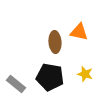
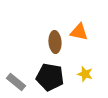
gray rectangle: moved 2 px up
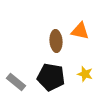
orange triangle: moved 1 px right, 1 px up
brown ellipse: moved 1 px right, 1 px up
black pentagon: moved 1 px right
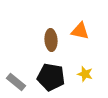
brown ellipse: moved 5 px left, 1 px up
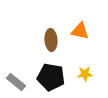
yellow star: rotated 21 degrees counterclockwise
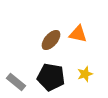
orange triangle: moved 2 px left, 3 px down
brown ellipse: rotated 45 degrees clockwise
yellow star: rotated 14 degrees counterclockwise
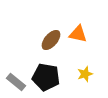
black pentagon: moved 5 px left
